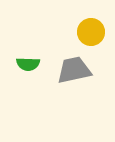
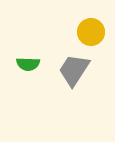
gray trapezoid: rotated 45 degrees counterclockwise
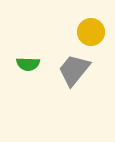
gray trapezoid: rotated 6 degrees clockwise
